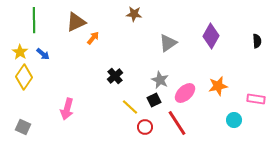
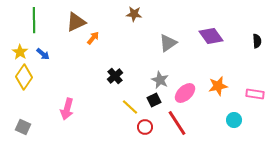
purple diamond: rotated 65 degrees counterclockwise
pink rectangle: moved 1 px left, 5 px up
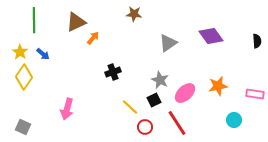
black cross: moved 2 px left, 4 px up; rotated 21 degrees clockwise
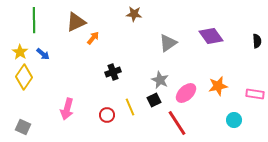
pink ellipse: moved 1 px right
yellow line: rotated 24 degrees clockwise
red circle: moved 38 px left, 12 px up
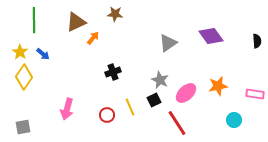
brown star: moved 19 px left
gray square: rotated 35 degrees counterclockwise
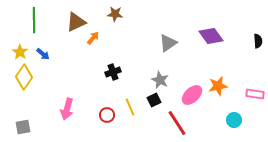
black semicircle: moved 1 px right
pink ellipse: moved 6 px right, 2 px down
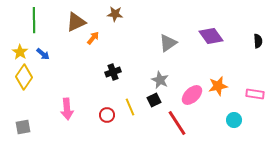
pink arrow: rotated 20 degrees counterclockwise
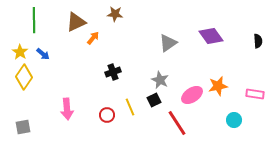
pink ellipse: rotated 10 degrees clockwise
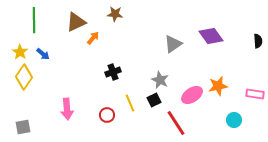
gray triangle: moved 5 px right, 1 px down
yellow line: moved 4 px up
red line: moved 1 px left
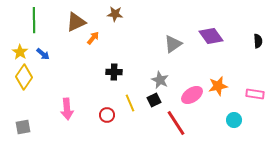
black cross: moved 1 px right; rotated 21 degrees clockwise
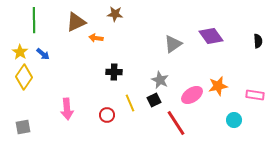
orange arrow: moved 3 px right; rotated 120 degrees counterclockwise
pink rectangle: moved 1 px down
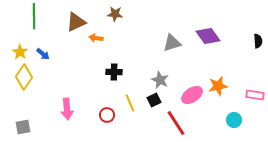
green line: moved 4 px up
purple diamond: moved 3 px left
gray triangle: moved 1 px left, 1 px up; rotated 18 degrees clockwise
